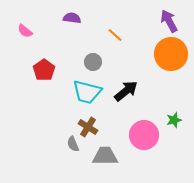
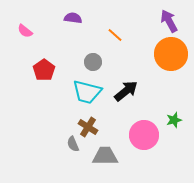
purple semicircle: moved 1 px right
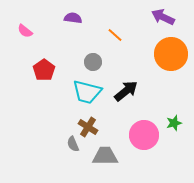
purple arrow: moved 6 px left, 4 px up; rotated 35 degrees counterclockwise
green star: moved 3 px down
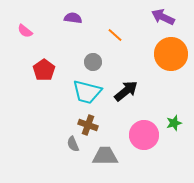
brown cross: moved 2 px up; rotated 12 degrees counterclockwise
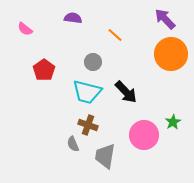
purple arrow: moved 2 px right, 2 px down; rotated 20 degrees clockwise
pink semicircle: moved 2 px up
black arrow: moved 1 px down; rotated 85 degrees clockwise
green star: moved 1 px left, 1 px up; rotated 14 degrees counterclockwise
gray trapezoid: rotated 80 degrees counterclockwise
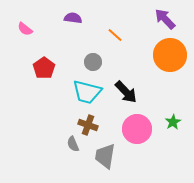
orange circle: moved 1 px left, 1 px down
red pentagon: moved 2 px up
pink circle: moved 7 px left, 6 px up
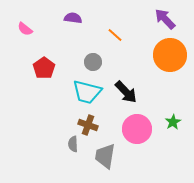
gray semicircle: rotated 21 degrees clockwise
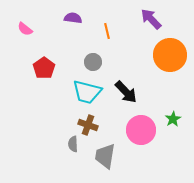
purple arrow: moved 14 px left
orange line: moved 8 px left, 4 px up; rotated 35 degrees clockwise
green star: moved 3 px up
pink circle: moved 4 px right, 1 px down
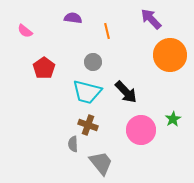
pink semicircle: moved 2 px down
gray trapezoid: moved 4 px left, 7 px down; rotated 132 degrees clockwise
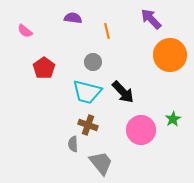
black arrow: moved 3 px left
